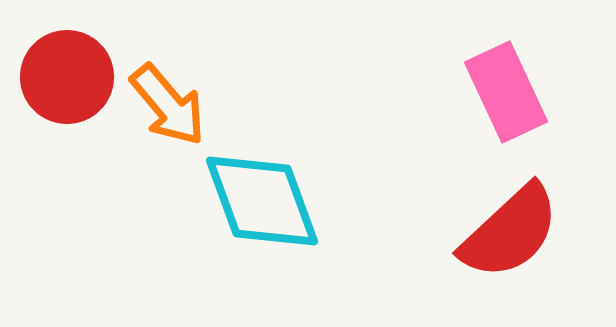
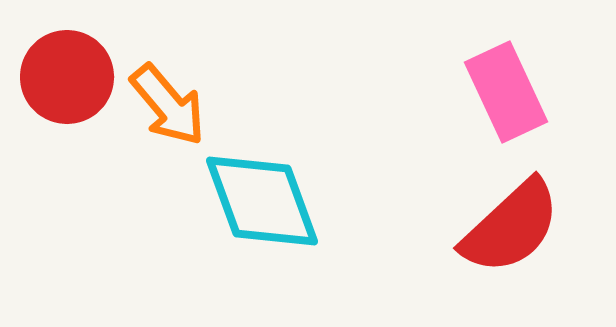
red semicircle: moved 1 px right, 5 px up
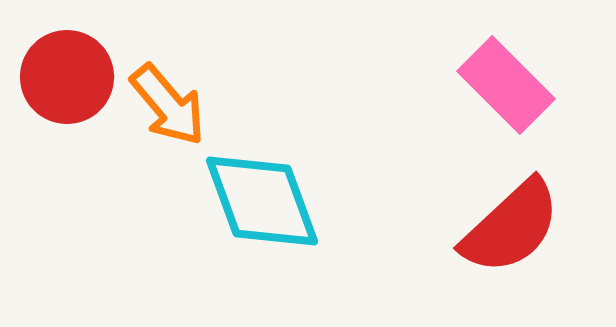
pink rectangle: moved 7 px up; rotated 20 degrees counterclockwise
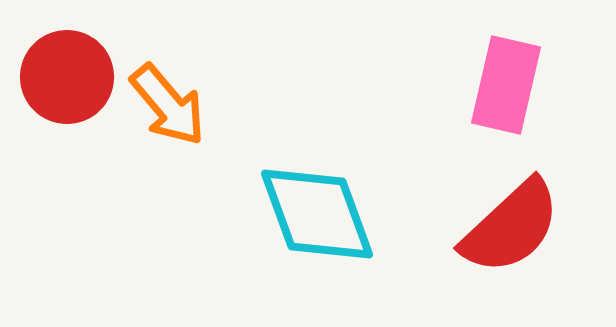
pink rectangle: rotated 58 degrees clockwise
cyan diamond: moved 55 px right, 13 px down
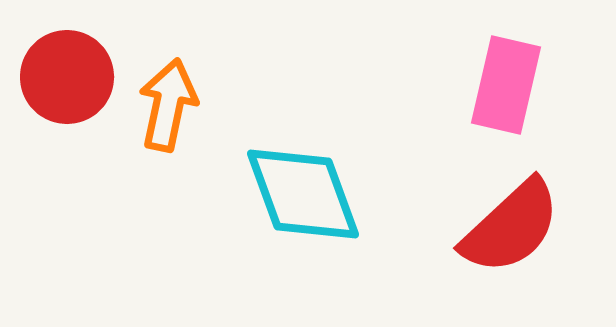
orange arrow: rotated 128 degrees counterclockwise
cyan diamond: moved 14 px left, 20 px up
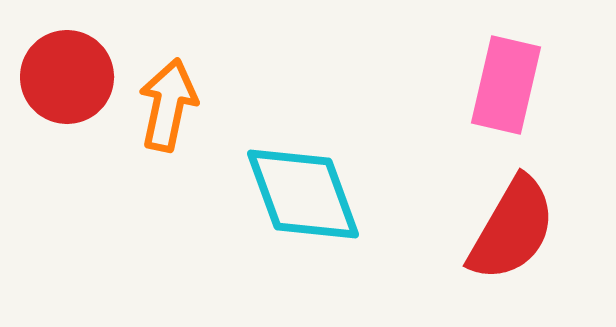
red semicircle: moved 1 px right, 2 px down; rotated 17 degrees counterclockwise
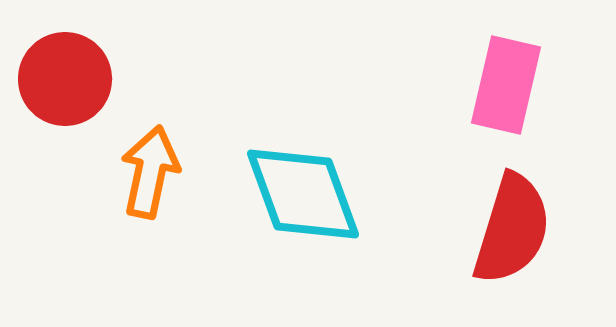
red circle: moved 2 px left, 2 px down
orange arrow: moved 18 px left, 67 px down
red semicircle: rotated 13 degrees counterclockwise
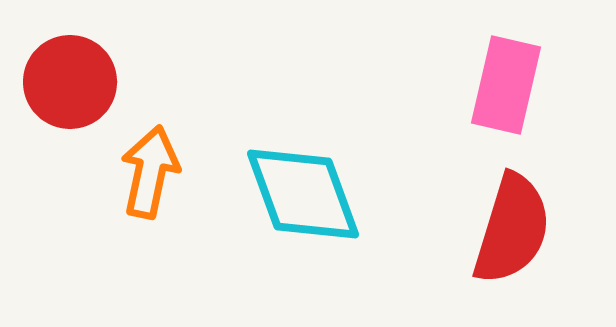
red circle: moved 5 px right, 3 px down
